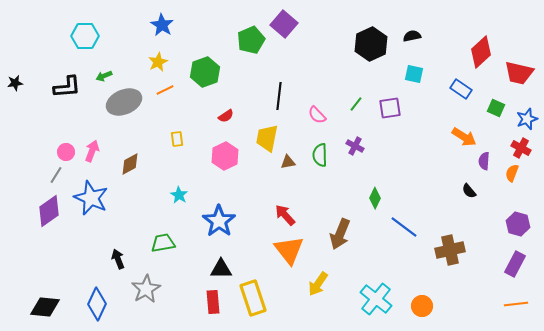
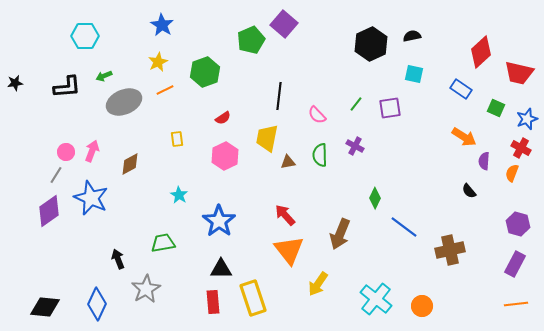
red semicircle at (226, 116): moved 3 px left, 2 px down
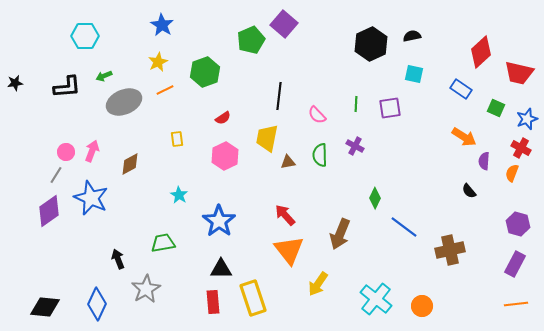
green line at (356, 104): rotated 35 degrees counterclockwise
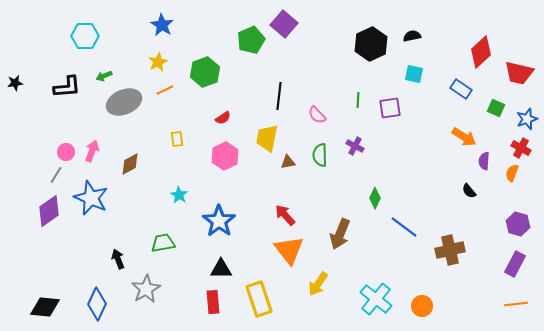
green line at (356, 104): moved 2 px right, 4 px up
yellow rectangle at (253, 298): moved 6 px right, 1 px down
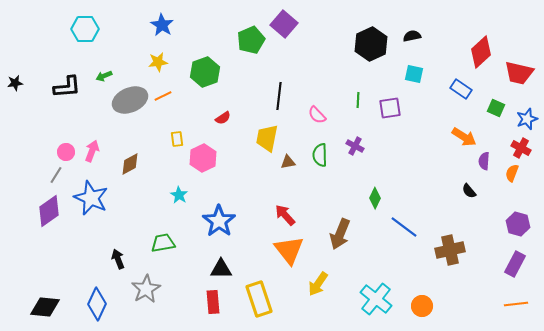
cyan hexagon at (85, 36): moved 7 px up
yellow star at (158, 62): rotated 18 degrees clockwise
orange line at (165, 90): moved 2 px left, 6 px down
gray ellipse at (124, 102): moved 6 px right, 2 px up
pink hexagon at (225, 156): moved 22 px left, 2 px down
